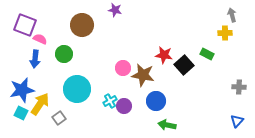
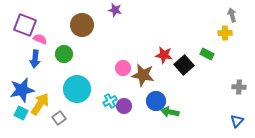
green arrow: moved 3 px right, 13 px up
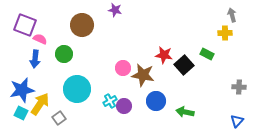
green arrow: moved 15 px right
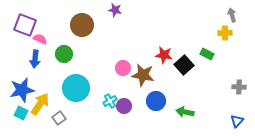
cyan circle: moved 1 px left, 1 px up
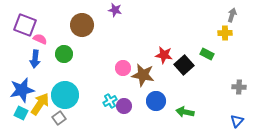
gray arrow: rotated 32 degrees clockwise
cyan circle: moved 11 px left, 7 px down
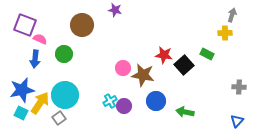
yellow arrow: moved 1 px up
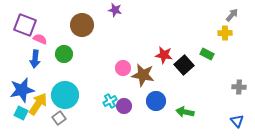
gray arrow: rotated 24 degrees clockwise
yellow arrow: moved 2 px left, 1 px down
blue triangle: rotated 24 degrees counterclockwise
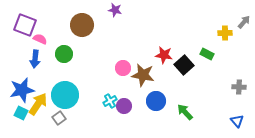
gray arrow: moved 12 px right, 7 px down
green arrow: rotated 36 degrees clockwise
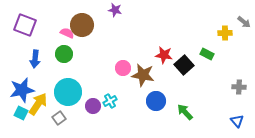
gray arrow: rotated 88 degrees clockwise
pink semicircle: moved 27 px right, 6 px up
cyan circle: moved 3 px right, 3 px up
purple circle: moved 31 px left
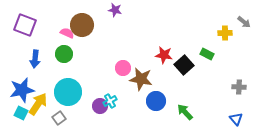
brown star: moved 2 px left, 4 px down
purple circle: moved 7 px right
blue triangle: moved 1 px left, 2 px up
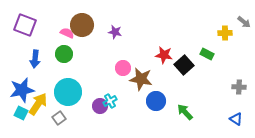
purple star: moved 22 px down
blue triangle: rotated 16 degrees counterclockwise
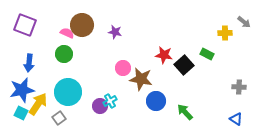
blue arrow: moved 6 px left, 4 px down
